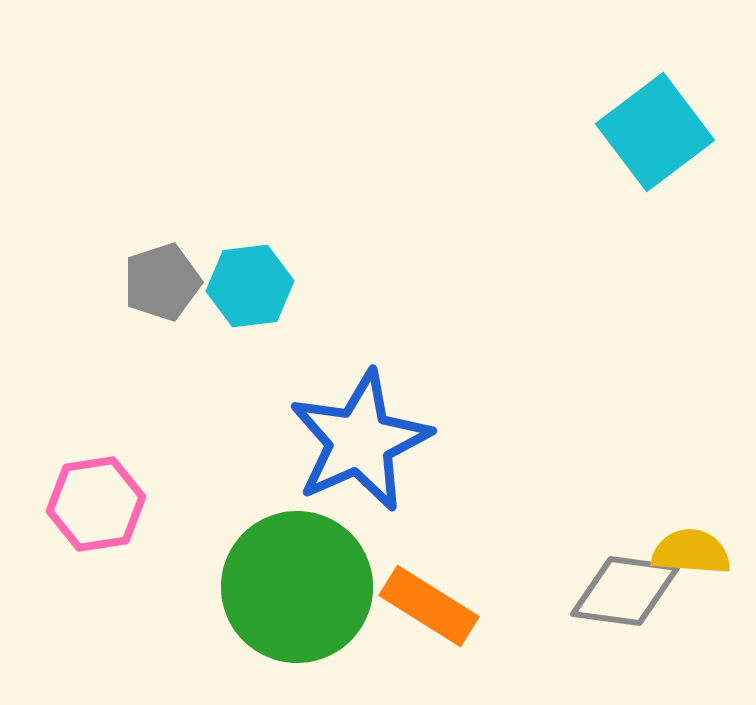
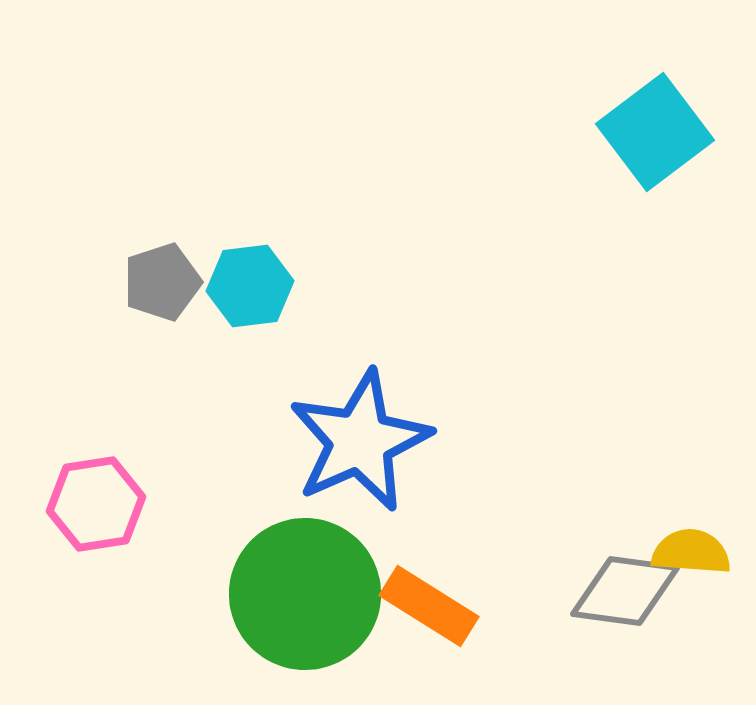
green circle: moved 8 px right, 7 px down
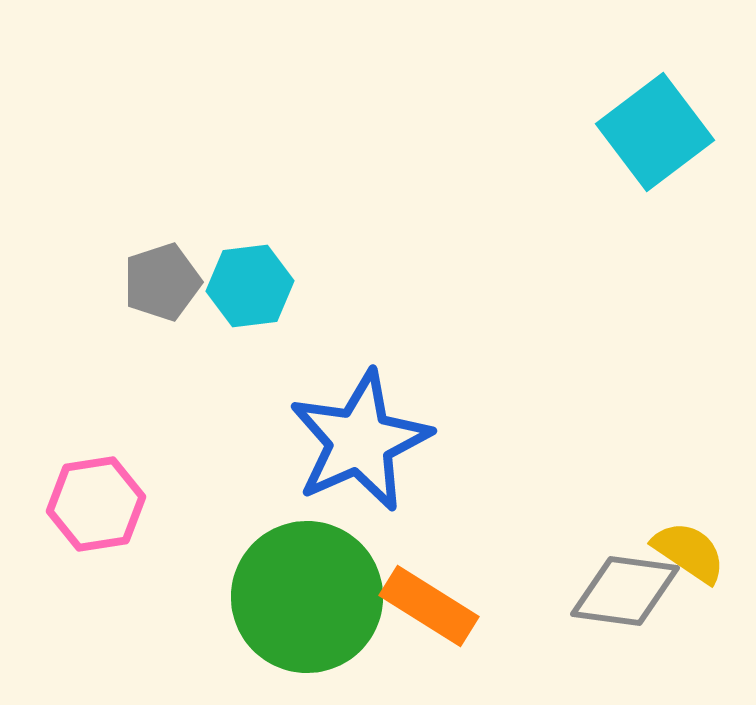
yellow semicircle: moved 2 px left; rotated 30 degrees clockwise
green circle: moved 2 px right, 3 px down
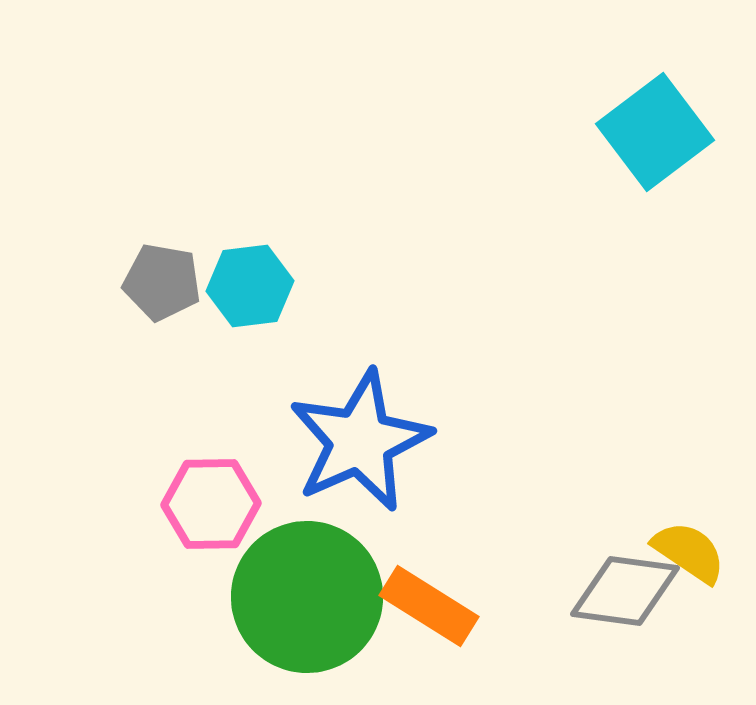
gray pentagon: rotated 28 degrees clockwise
pink hexagon: moved 115 px right; rotated 8 degrees clockwise
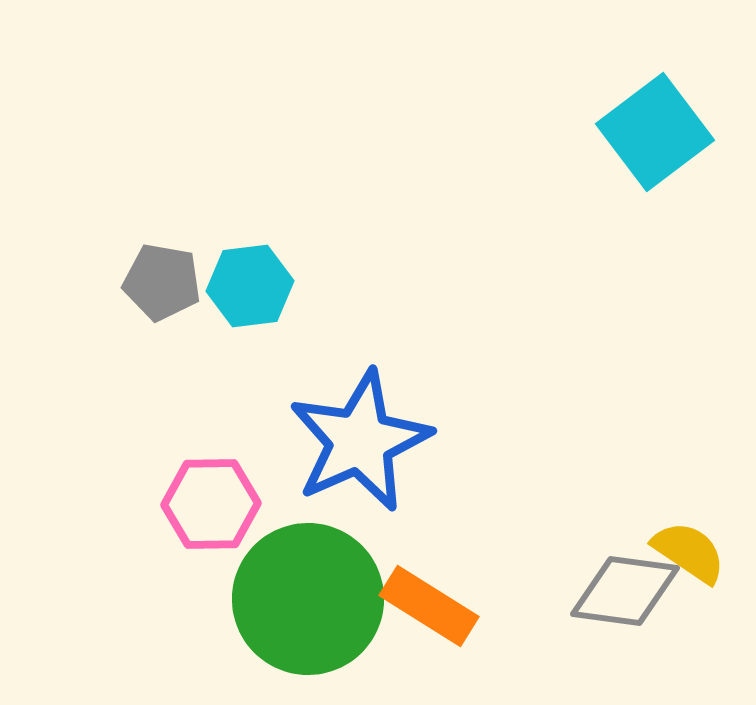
green circle: moved 1 px right, 2 px down
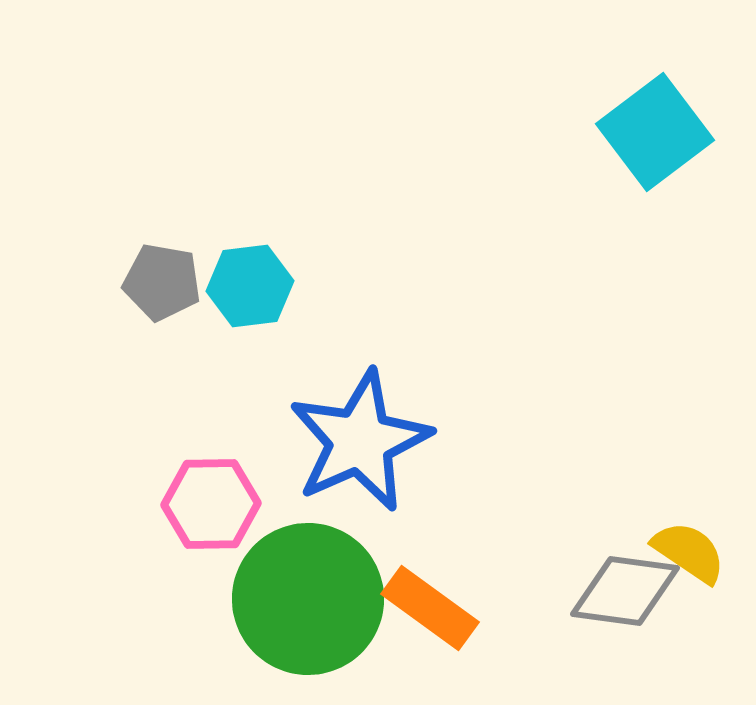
orange rectangle: moved 1 px right, 2 px down; rotated 4 degrees clockwise
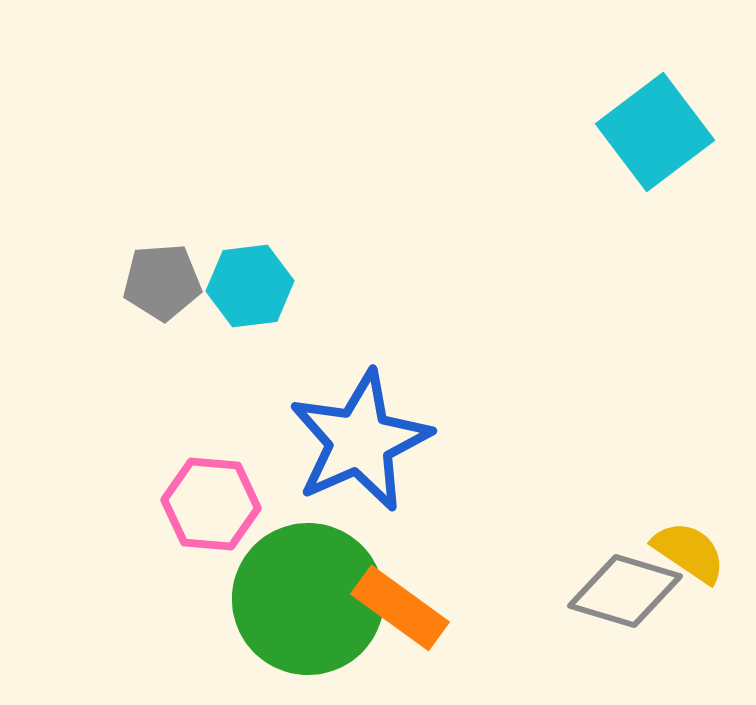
gray pentagon: rotated 14 degrees counterclockwise
pink hexagon: rotated 6 degrees clockwise
gray diamond: rotated 9 degrees clockwise
orange rectangle: moved 30 px left
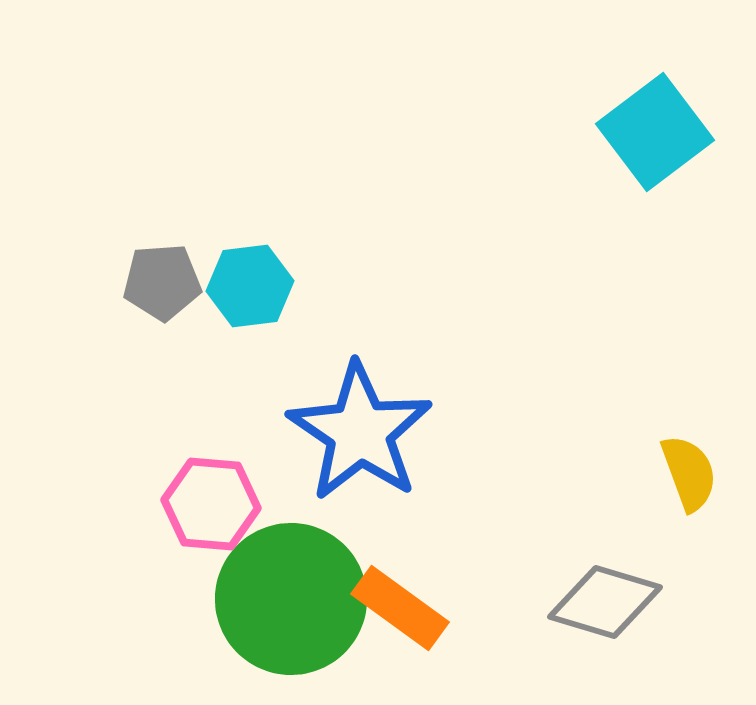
blue star: moved 9 px up; rotated 14 degrees counterclockwise
yellow semicircle: moved 79 px up; rotated 36 degrees clockwise
gray diamond: moved 20 px left, 11 px down
green circle: moved 17 px left
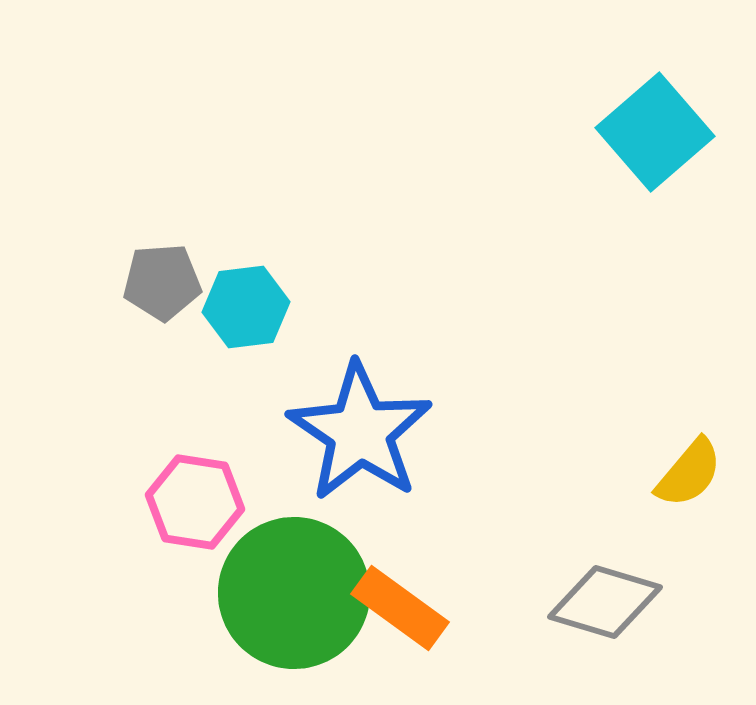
cyan square: rotated 4 degrees counterclockwise
cyan hexagon: moved 4 px left, 21 px down
yellow semicircle: rotated 60 degrees clockwise
pink hexagon: moved 16 px left, 2 px up; rotated 4 degrees clockwise
green circle: moved 3 px right, 6 px up
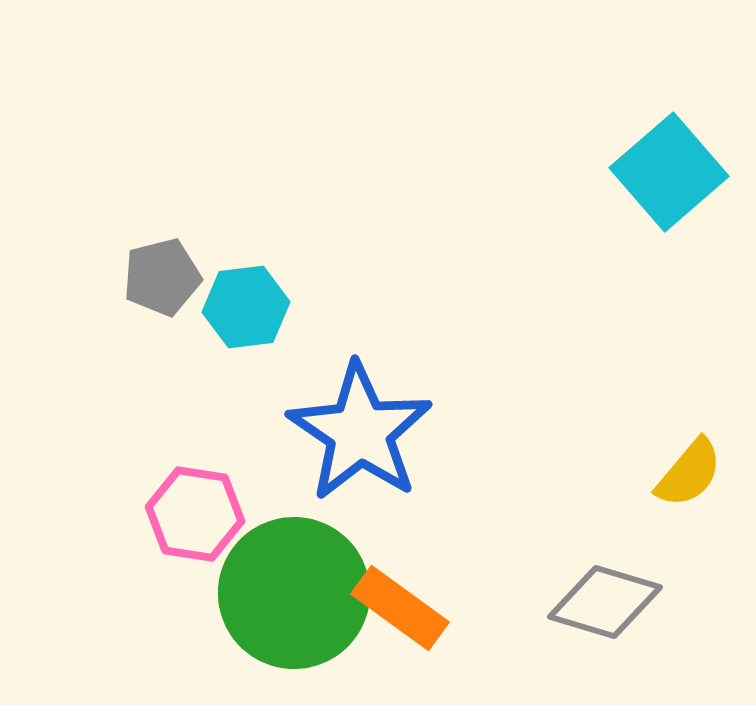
cyan square: moved 14 px right, 40 px down
gray pentagon: moved 5 px up; rotated 10 degrees counterclockwise
pink hexagon: moved 12 px down
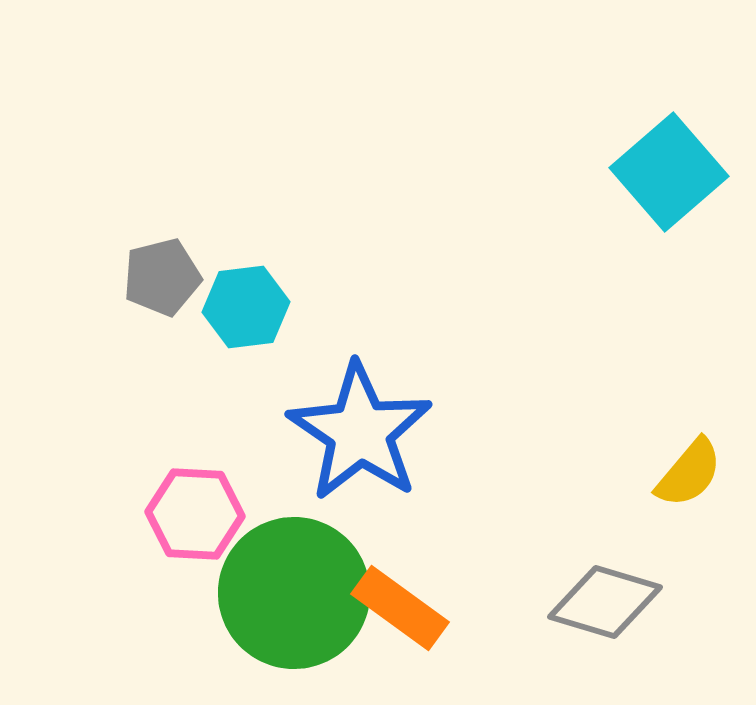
pink hexagon: rotated 6 degrees counterclockwise
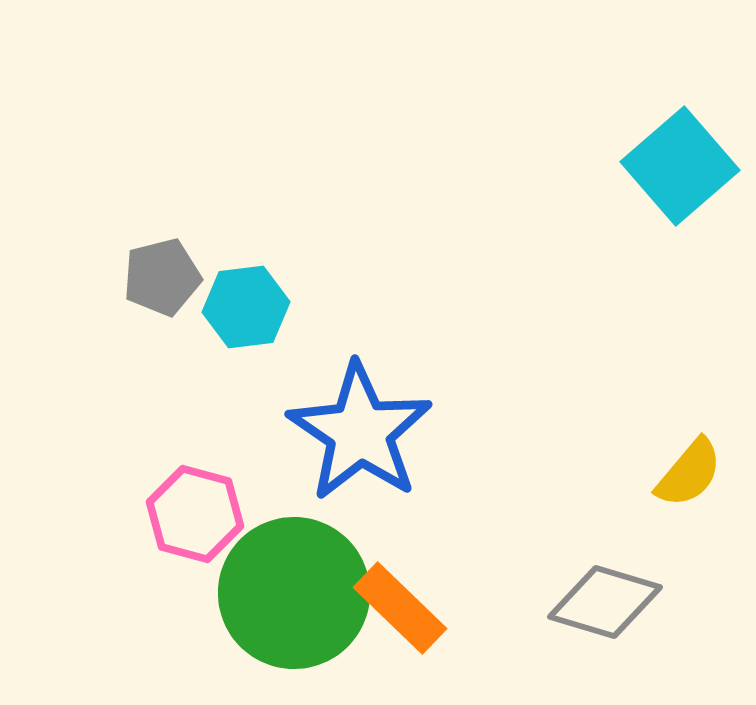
cyan square: moved 11 px right, 6 px up
pink hexagon: rotated 12 degrees clockwise
orange rectangle: rotated 8 degrees clockwise
